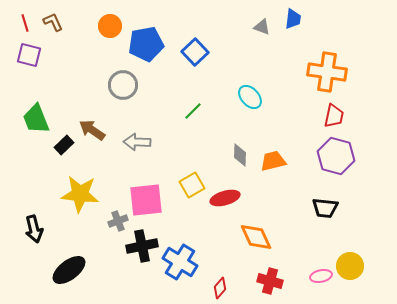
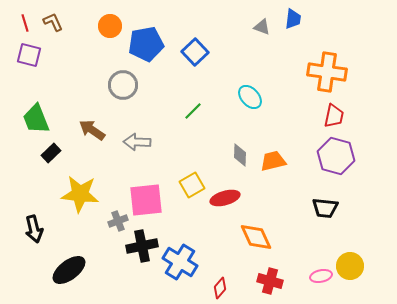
black rectangle: moved 13 px left, 8 px down
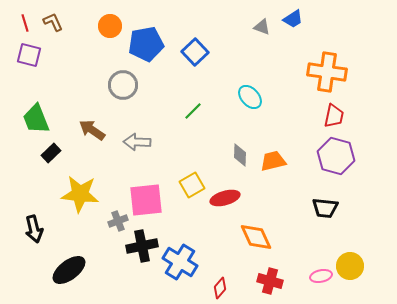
blue trapezoid: rotated 50 degrees clockwise
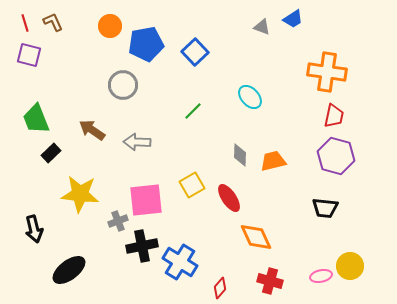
red ellipse: moved 4 px right; rotated 72 degrees clockwise
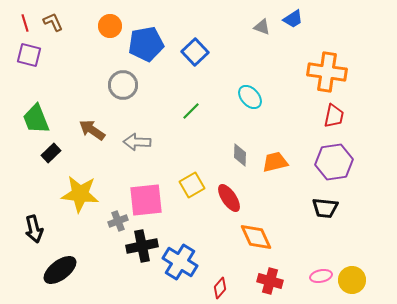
green line: moved 2 px left
purple hexagon: moved 2 px left, 6 px down; rotated 24 degrees counterclockwise
orange trapezoid: moved 2 px right, 1 px down
yellow circle: moved 2 px right, 14 px down
black ellipse: moved 9 px left
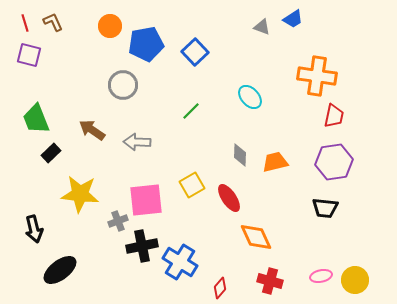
orange cross: moved 10 px left, 4 px down
yellow circle: moved 3 px right
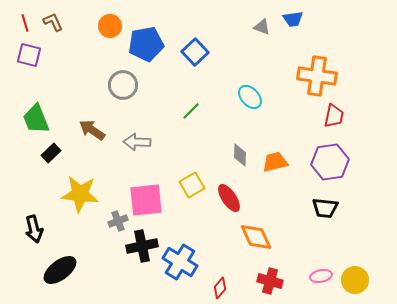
blue trapezoid: rotated 25 degrees clockwise
purple hexagon: moved 4 px left
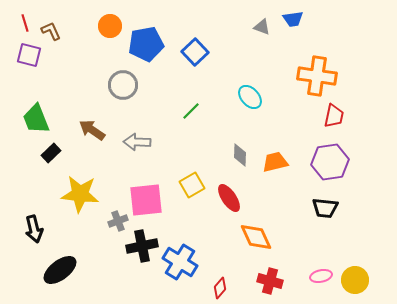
brown L-shape: moved 2 px left, 9 px down
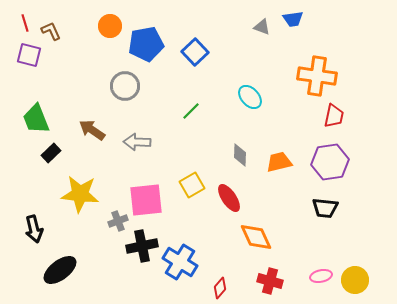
gray circle: moved 2 px right, 1 px down
orange trapezoid: moved 4 px right
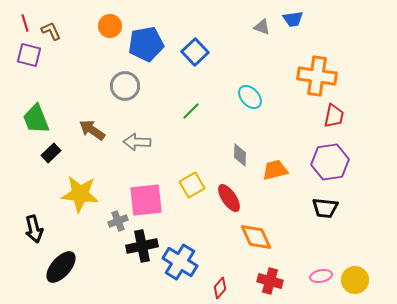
orange trapezoid: moved 4 px left, 8 px down
black ellipse: moved 1 px right, 3 px up; rotated 12 degrees counterclockwise
